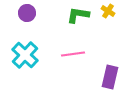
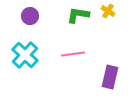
purple circle: moved 3 px right, 3 px down
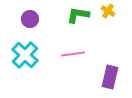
purple circle: moved 3 px down
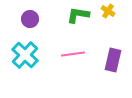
purple rectangle: moved 3 px right, 17 px up
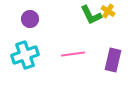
green L-shape: moved 13 px right; rotated 125 degrees counterclockwise
cyan cross: rotated 28 degrees clockwise
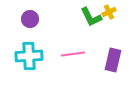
yellow cross: moved 1 px right, 1 px down; rotated 32 degrees clockwise
green L-shape: moved 2 px down
cyan cross: moved 4 px right, 1 px down; rotated 16 degrees clockwise
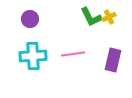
yellow cross: moved 5 px down
cyan cross: moved 4 px right
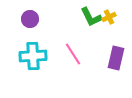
pink line: rotated 65 degrees clockwise
purple rectangle: moved 3 px right, 2 px up
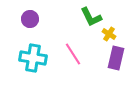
yellow cross: moved 17 px down; rotated 32 degrees counterclockwise
cyan cross: moved 2 px down; rotated 12 degrees clockwise
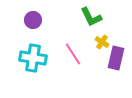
purple circle: moved 3 px right, 1 px down
yellow cross: moved 7 px left, 8 px down
